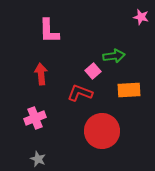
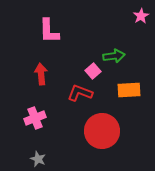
pink star: moved 1 px up; rotated 28 degrees clockwise
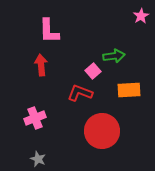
red arrow: moved 9 px up
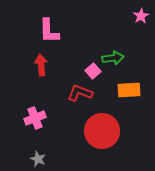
green arrow: moved 1 px left, 2 px down
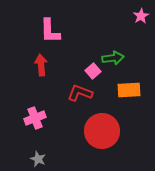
pink L-shape: moved 1 px right
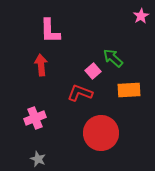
green arrow: rotated 130 degrees counterclockwise
red circle: moved 1 px left, 2 px down
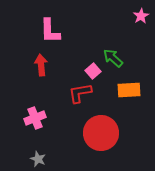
red L-shape: rotated 30 degrees counterclockwise
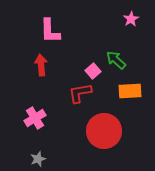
pink star: moved 10 px left, 3 px down
green arrow: moved 3 px right, 2 px down
orange rectangle: moved 1 px right, 1 px down
pink cross: rotated 10 degrees counterclockwise
red circle: moved 3 px right, 2 px up
gray star: rotated 28 degrees clockwise
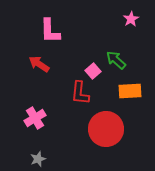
red arrow: moved 2 px left, 1 px up; rotated 50 degrees counterclockwise
red L-shape: rotated 75 degrees counterclockwise
red circle: moved 2 px right, 2 px up
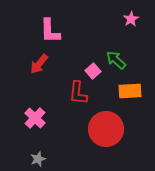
red arrow: rotated 85 degrees counterclockwise
red L-shape: moved 2 px left
pink cross: rotated 15 degrees counterclockwise
